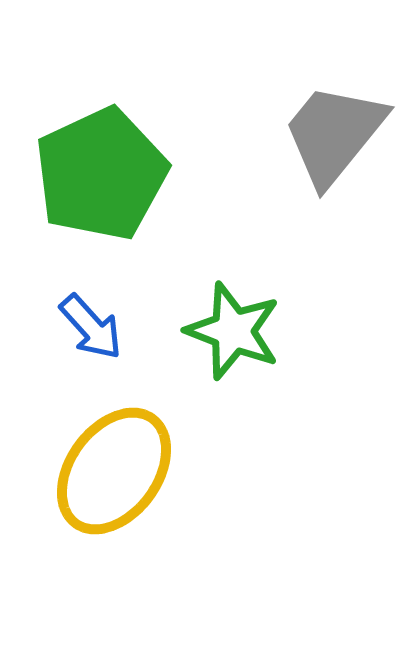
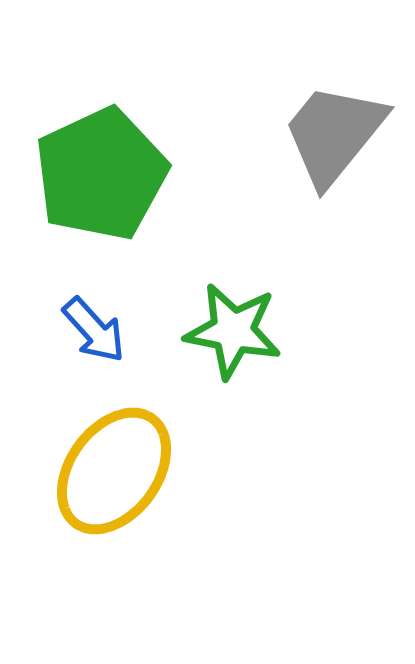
blue arrow: moved 3 px right, 3 px down
green star: rotated 10 degrees counterclockwise
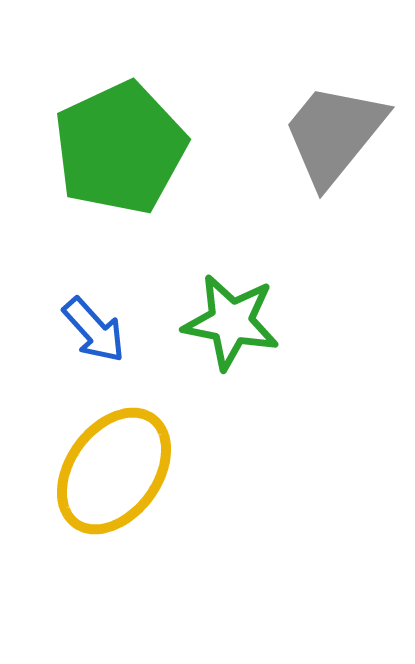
green pentagon: moved 19 px right, 26 px up
green star: moved 2 px left, 9 px up
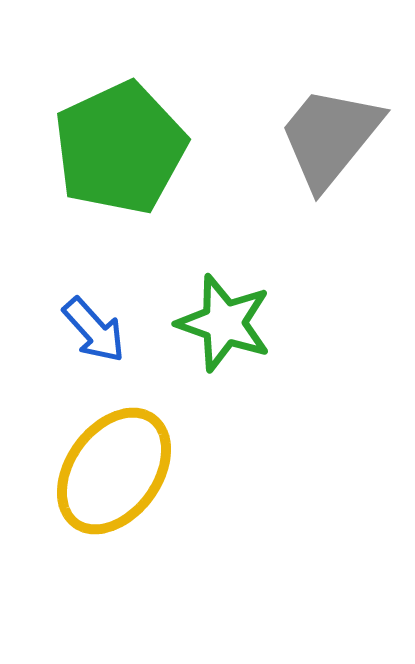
gray trapezoid: moved 4 px left, 3 px down
green star: moved 7 px left, 1 px down; rotated 8 degrees clockwise
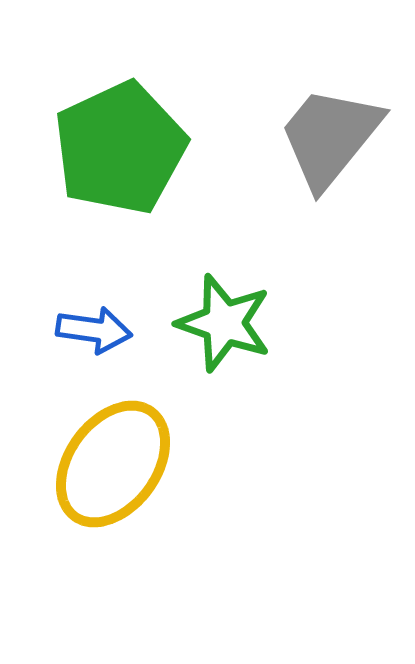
blue arrow: rotated 40 degrees counterclockwise
yellow ellipse: moved 1 px left, 7 px up
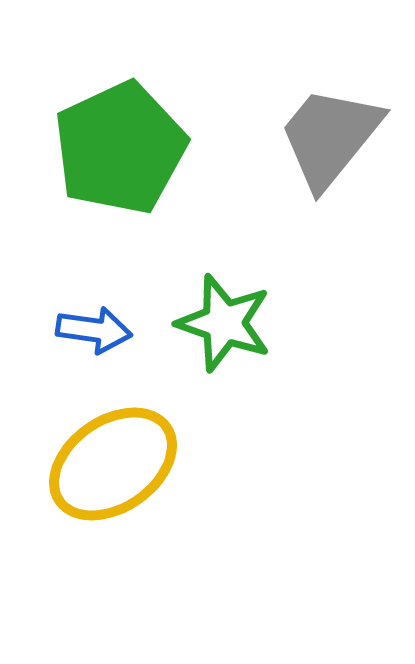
yellow ellipse: rotated 19 degrees clockwise
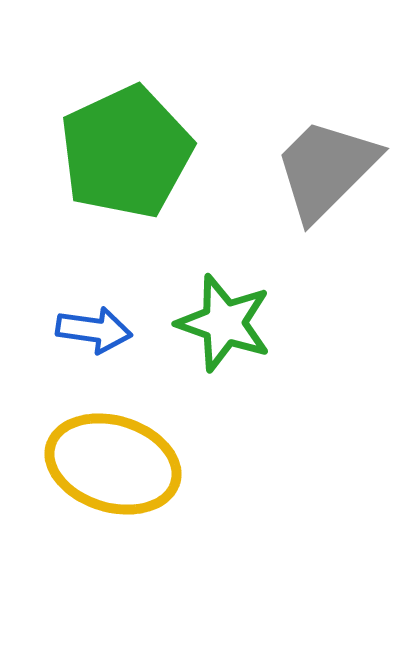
gray trapezoid: moved 4 px left, 32 px down; rotated 6 degrees clockwise
green pentagon: moved 6 px right, 4 px down
yellow ellipse: rotated 52 degrees clockwise
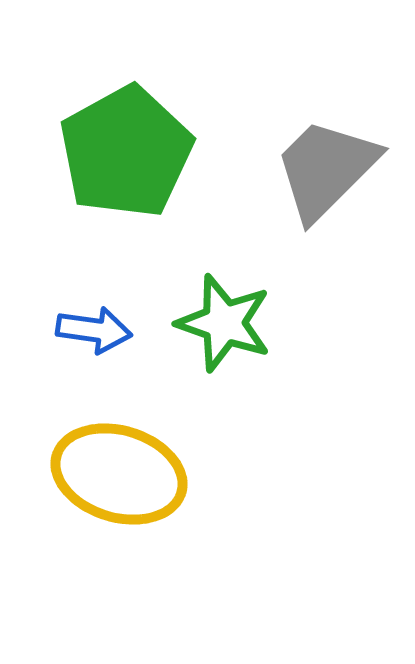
green pentagon: rotated 4 degrees counterclockwise
yellow ellipse: moved 6 px right, 10 px down
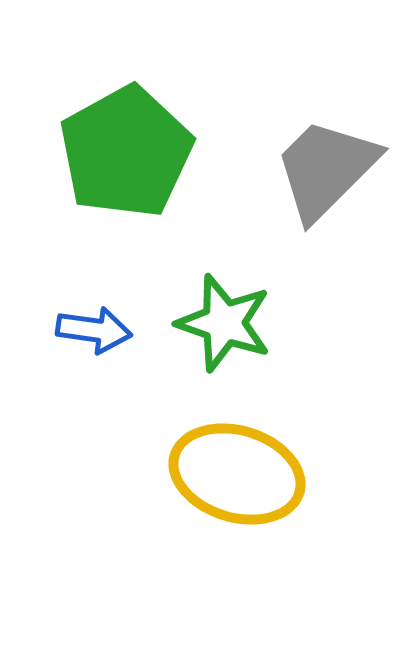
yellow ellipse: moved 118 px right
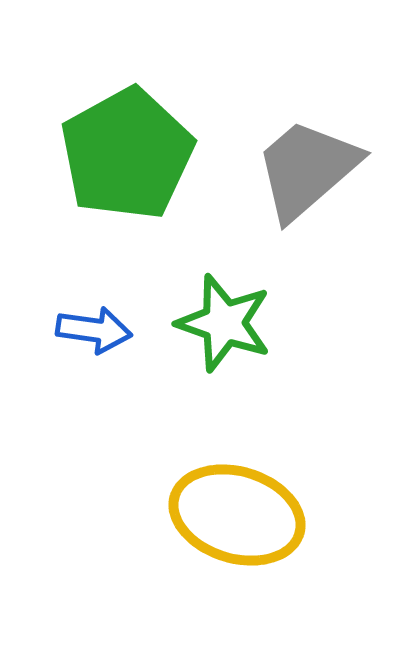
green pentagon: moved 1 px right, 2 px down
gray trapezoid: moved 19 px left; rotated 4 degrees clockwise
yellow ellipse: moved 41 px down
